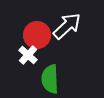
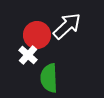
green semicircle: moved 1 px left, 1 px up
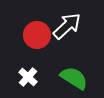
white cross: moved 22 px down
green semicircle: moved 25 px right; rotated 124 degrees clockwise
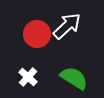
red circle: moved 1 px up
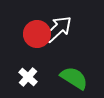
white arrow: moved 9 px left, 3 px down
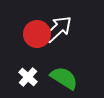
green semicircle: moved 10 px left
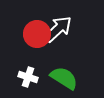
white cross: rotated 24 degrees counterclockwise
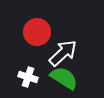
white arrow: moved 5 px right, 24 px down
red circle: moved 2 px up
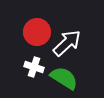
white arrow: moved 4 px right, 10 px up
white cross: moved 6 px right, 10 px up
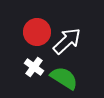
white arrow: moved 2 px up
white cross: rotated 18 degrees clockwise
